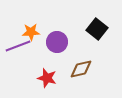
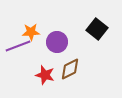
brown diamond: moved 11 px left; rotated 15 degrees counterclockwise
red star: moved 2 px left, 3 px up
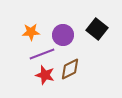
purple circle: moved 6 px right, 7 px up
purple line: moved 24 px right, 8 px down
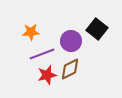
purple circle: moved 8 px right, 6 px down
red star: moved 2 px right; rotated 30 degrees counterclockwise
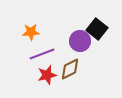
purple circle: moved 9 px right
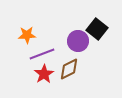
orange star: moved 4 px left, 3 px down
purple circle: moved 2 px left
brown diamond: moved 1 px left
red star: moved 3 px left, 1 px up; rotated 18 degrees counterclockwise
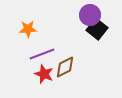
orange star: moved 1 px right, 6 px up
purple circle: moved 12 px right, 26 px up
brown diamond: moved 4 px left, 2 px up
red star: rotated 18 degrees counterclockwise
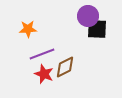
purple circle: moved 2 px left, 1 px down
black square: rotated 35 degrees counterclockwise
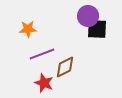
red star: moved 9 px down
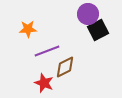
purple circle: moved 2 px up
black square: moved 1 px right, 1 px down; rotated 30 degrees counterclockwise
purple line: moved 5 px right, 3 px up
